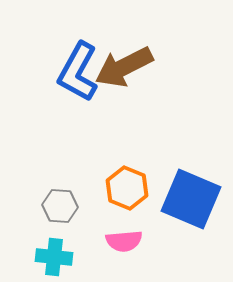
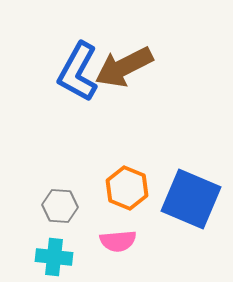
pink semicircle: moved 6 px left
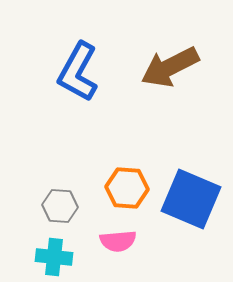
brown arrow: moved 46 px right
orange hexagon: rotated 18 degrees counterclockwise
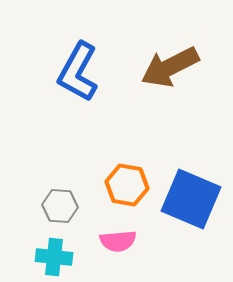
orange hexagon: moved 3 px up; rotated 6 degrees clockwise
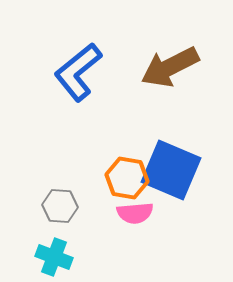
blue L-shape: rotated 22 degrees clockwise
orange hexagon: moved 7 px up
blue square: moved 20 px left, 29 px up
pink semicircle: moved 17 px right, 28 px up
cyan cross: rotated 15 degrees clockwise
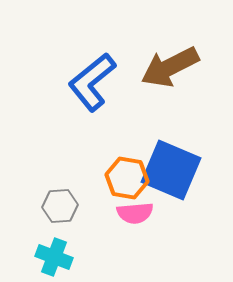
blue L-shape: moved 14 px right, 10 px down
gray hexagon: rotated 8 degrees counterclockwise
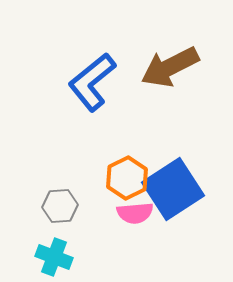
blue square: moved 2 px right, 19 px down; rotated 34 degrees clockwise
orange hexagon: rotated 24 degrees clockwise
